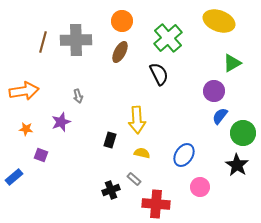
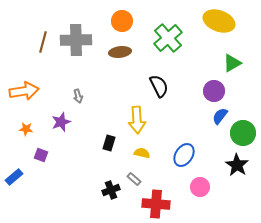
brown ellipse: rotated 55 degrees clockwise
black semicircle: moved 12 px down
black rectangle: moved 1 px left, 3 px down
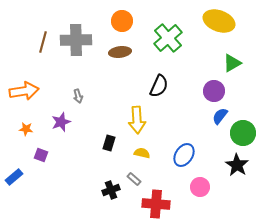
black semicircle: rotated 50 degrees clockwise
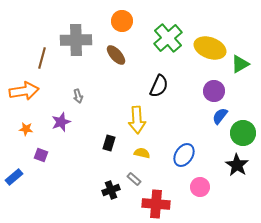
yellow ellipse: moved 9 px left, 27 px down
brown line: moved 1 px left, 16 px down
brown ellipse: moved 4 px left, 3 px down; rotated 55 degrees clockwise
green triangle: moved 8 px right, 1 px down
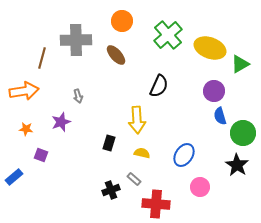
green cross: moved 3 px up
blue semicircle: rotated 54 degrees counterclockwise
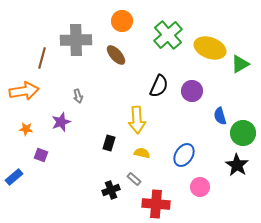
purple circle: moved 22 px left
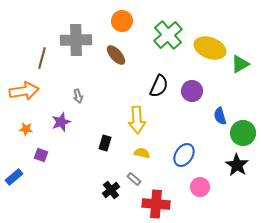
black rectangle: moved 4 px left
black cross: rotated 18 degrees counterclockwise
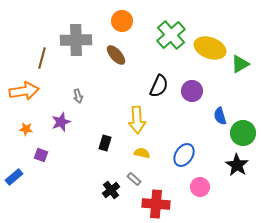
green cross: moved 3 px right
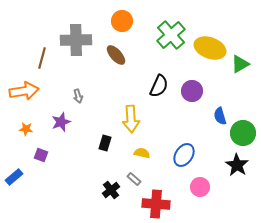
yellow arrow: moved 6 px left, 1 px up
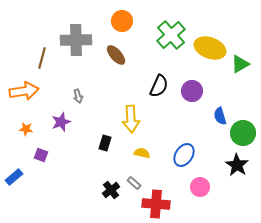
gray rectangle: moved 4 px down
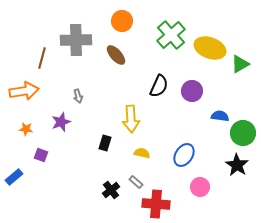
blue semicircle: rotated 114 degrees clockwise
gray rectangle: moved 2 px right, 1 px up
